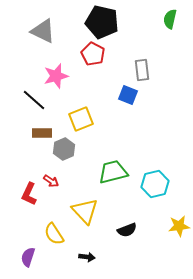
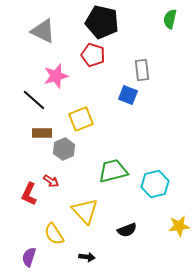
red pentagon: moved 1 px down; rotated 10 degrees counterclockwise
green trapezoid: moved 1 px up
purple semicircle: moved 1 px right
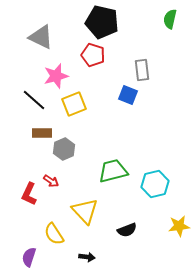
gray triangle: moved 2 px left, 6 px down
yellow square: moved 7 px left, 15 px up
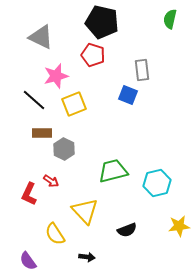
gray hexagon: rotated 10 degrees counterclockwise
cyan hexagon: moved 2 px right, 1 px up
yellow semicircle: moved 1 px right
purple semicircle: moved 1 px left, 4 px down; rotated 54 degrees counterclockwise
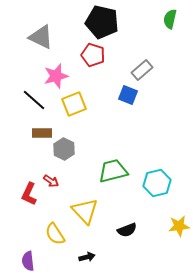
gray rectangle: rotated 55 degrees clockwise
black arrow: rotated 21 degrees counterclockwise
purple semicircle: rotated 30 degrees clockwise
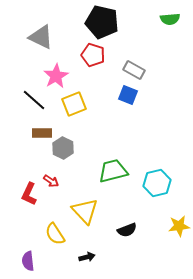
green semicircle: rotated 108 degrees counterclockwise
gray rectangle: moved 8 px left; rotated 70 degrees clockwise
pink star: rotated 15 degrees counterclockwise
gray hexagon: moved 1 px left, 1 px up
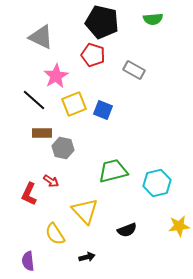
green semicircle: moved 17 px left
blue square: moved 25 px left, 15 px down
gray hexagon: rotated 15 degrees counterclockwise
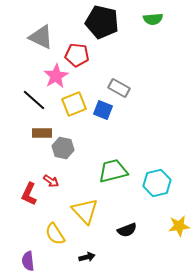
red pentagon: moved 16 px left; rotated 10 degrees counterclockwise
gray rectangle: moved 15 px left, 18 px down
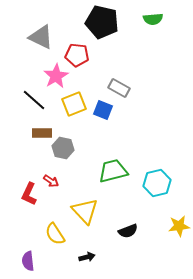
black semicircle: moved 1 px right, 1 px down
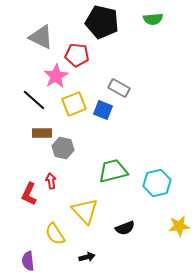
red arrow: rotated 133 degrees counterclockwise
black semicircle: moved 3 px left, 3 px up
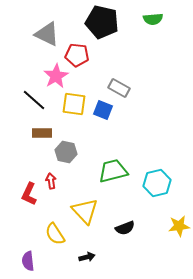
gray triangle: moved 6 px right, 3 px up
yellow square: rotated 30 degrees clockwise
gray hexagon: moved 3 px right, 4 px down
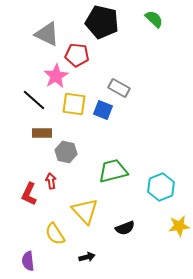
green semicircle: moved 1 px right; rotated 132 degrees counterclockwise
cyan hexagon: moved 4 px right, 4 px down; rotated 8 degrees counterclockwise
